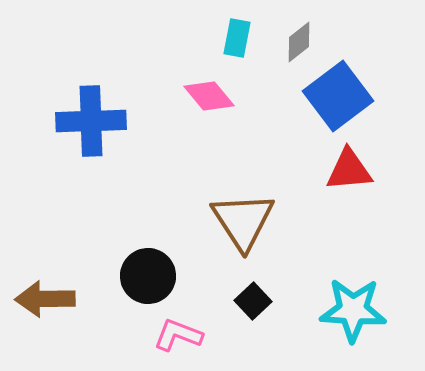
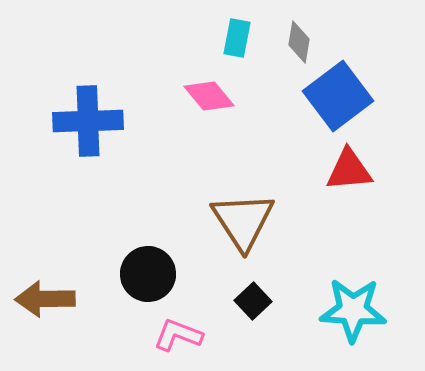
gray diamond: rotated 42 degrees counterclockwise
blue cross: moved 3 px left
black circle: moved 2 px up
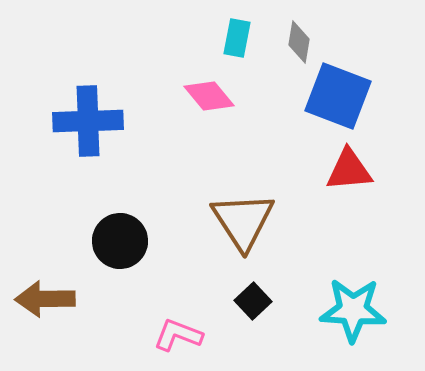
blue square: rotated 32 degrees counterclockwise
black circle: moved 28 px left, 33 px up
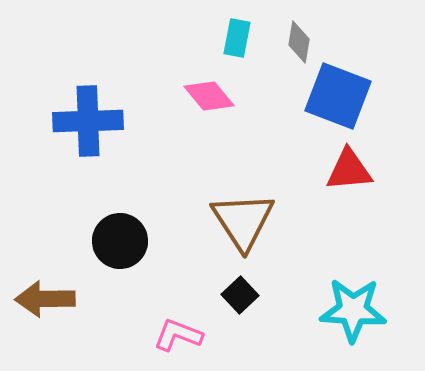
black square: moved 13 px left, 6 px up
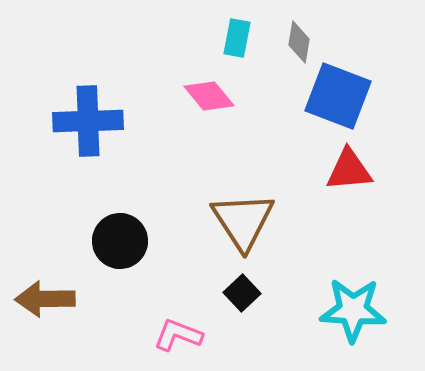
black square: moved 2 px right, 2 px up
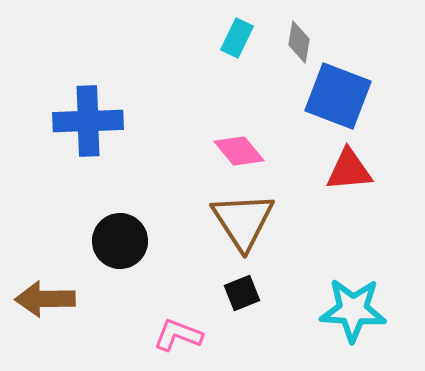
cyan rectangle: rotated 15 degrees clockwise
pink diamond: moved 30 px right, 55 px down
black square: rotated 21 degrees clockwise
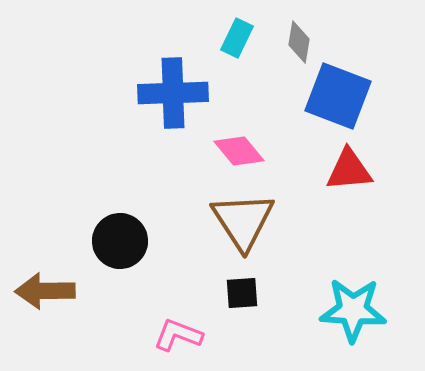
blue cross: moved 85 px right, 28 px up
black square: rotated 18 degrees clockwise
brown arrow: moved 8 px up
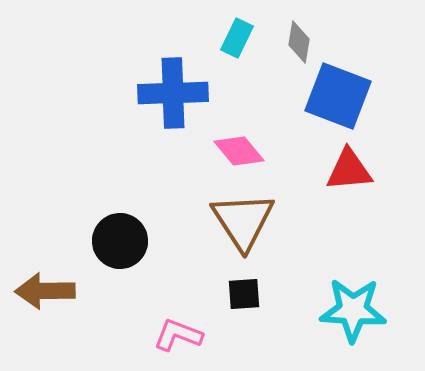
black square: moved 2 px right, 1 px down
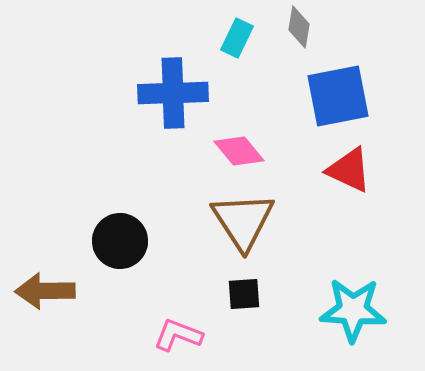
gray diamond: moved 15 px up
blue square: rotated 32 degrees counterclockwise
red triangle: rotated 30 degrees clockwise
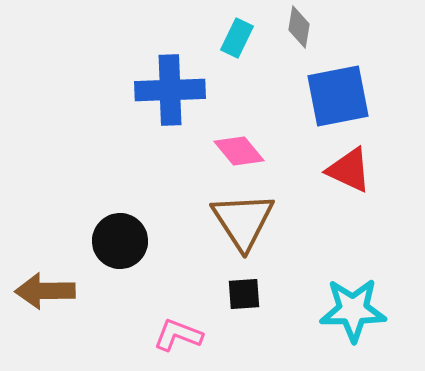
blue cross: moved 3 px left, 3 px up
cyan star: rotated 4 degrees counterclockwise
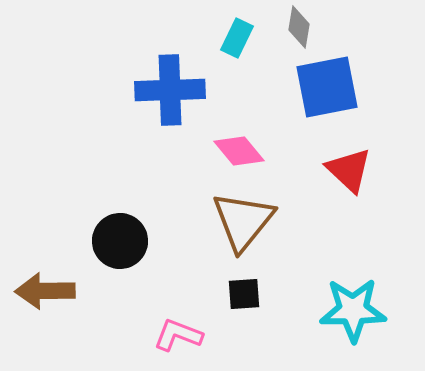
blue square: moved 11 px left, 9 px up
red triangle: rotated 18 degrees clockwise
brown triangle: rotated 12 degrees clockwise
